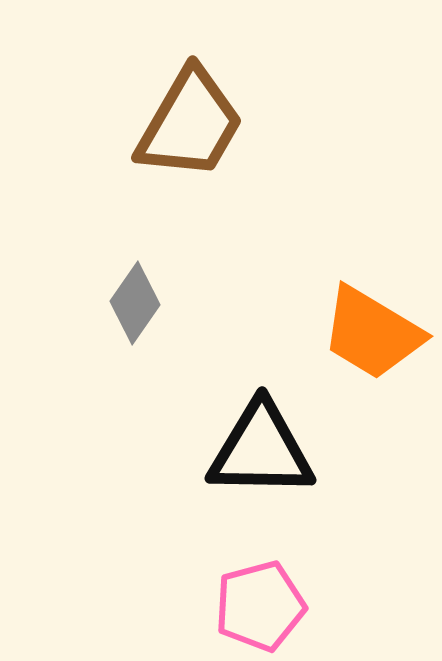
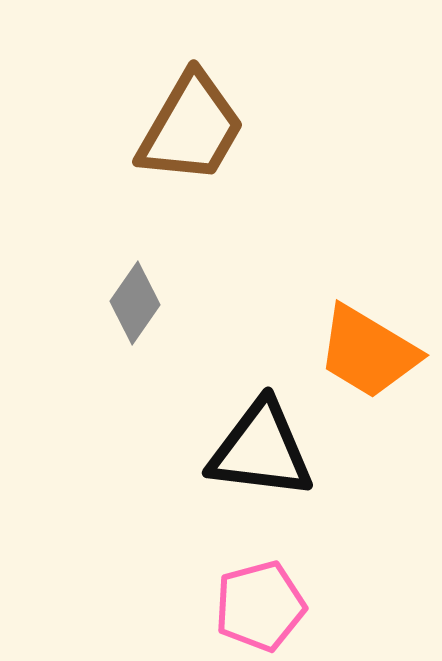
brown trapezoid: moved 1 px right, 4 px down
orange trapezoid: moved 4 px left, 19 px down
black triangle: rotated 6 degrees clockwise
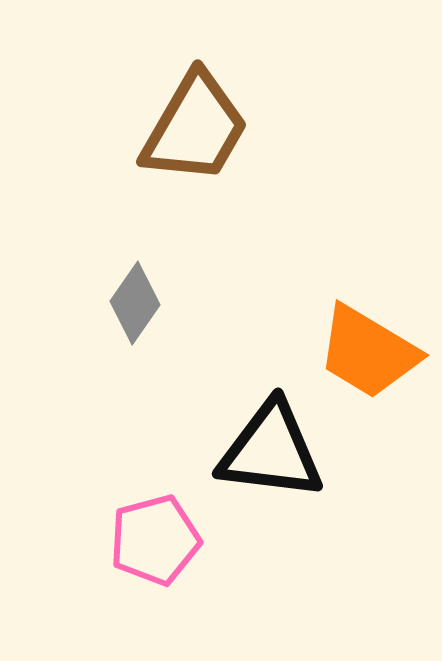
brown trapezoid: moved 4 px right
black triangle: moved 10 px right, 1 px down
pink pentagon: moved 105 px left, 66 px up
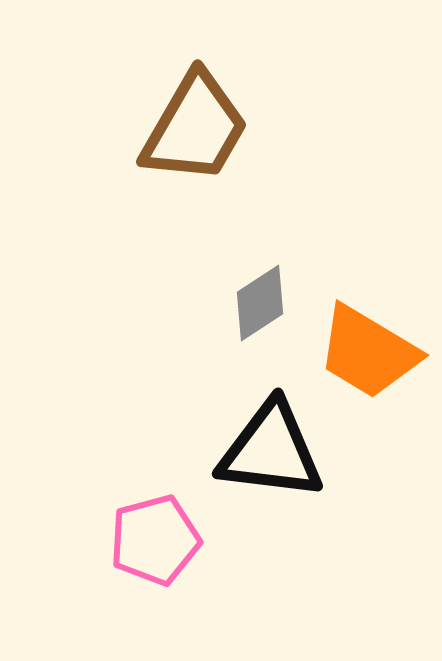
gray diamond: moved 125 px right; rotated 22 degrees clockwise
